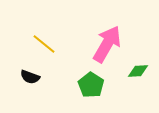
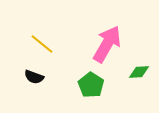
yellow line: moved 2 px left
green diamond: moved 1 px right, 1 px down
black semicircle: moved 4 px right
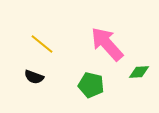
pink arrow: rotated 72 degrees counterclockwise
green pentagon: rotated 20 degrees counterclockwise
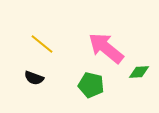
pink arrow: moved 1 px left, 4 px down; rotated 9 degrees counterclockwise
black semicircle: moved 1 px down
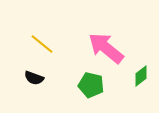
green diamond: moved 2 px right, 4 px down; rotated 35 degrees counterclockwise
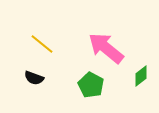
green pentagon: rotated 15 degrees clockwise
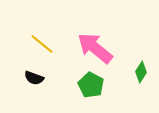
pink arrow: moved 11 px left
green diamond: moved 4 px up; rotated 20 degrees counterclockwise
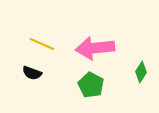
yellow line: rotated 15 degrees counterclockwise
pink arrow: rotated 45 degrees counterclockwise
black semicircle: moved 2 px left, 5 px up
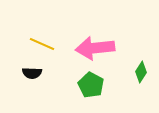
black semicircle: rotated 18 degrees counterclockwise
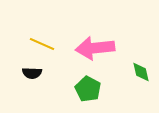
green diamond: rotated 45 degrees counterclockwise
green pentagon: moved 3 px left, 4 px down
